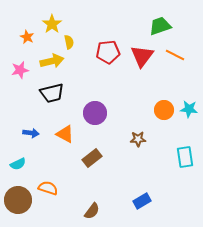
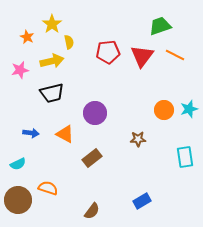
cyan star: rotated 24 degrees counterclockwise
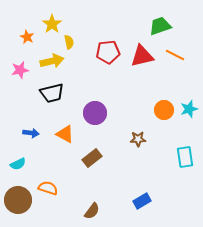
red triangle: rotated 40 degrees clockwise
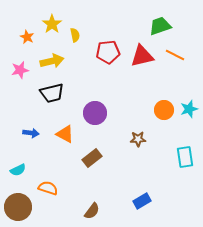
yellow semicircle: moved 6 px right, 7 px up
cyan semicircle: moved 6 px down
brown circle: moved 7 px down
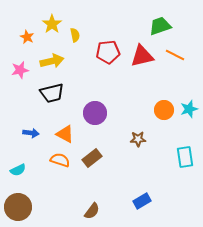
orange semicircle: moved 12 px right, 28 px up
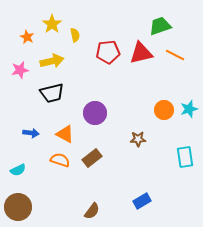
red triangle: moved 1 px left, 3 px up
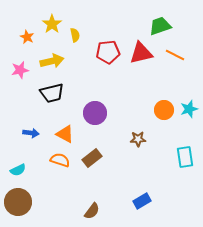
brown circle: moved 5 px up
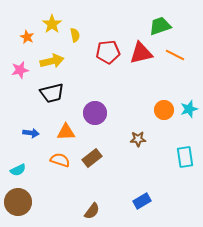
orange triangle: moved 1 px right, 2 px up; rotated 30 degrees counterclockwise
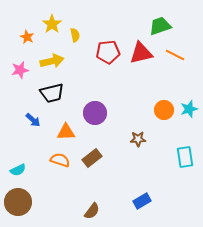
blue arrow: moved 2 px right, 13 px up; rotated 35 degrees clockwise
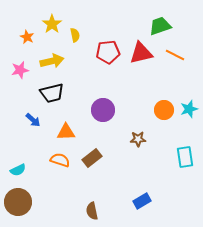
purple circle: moved 8 px right, 3 px up
brown semicircle: rotated 132 degrees clockwise
